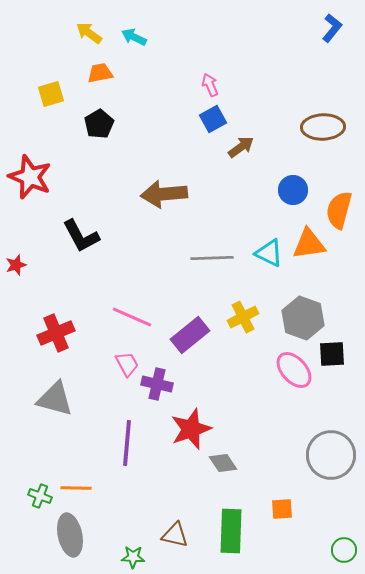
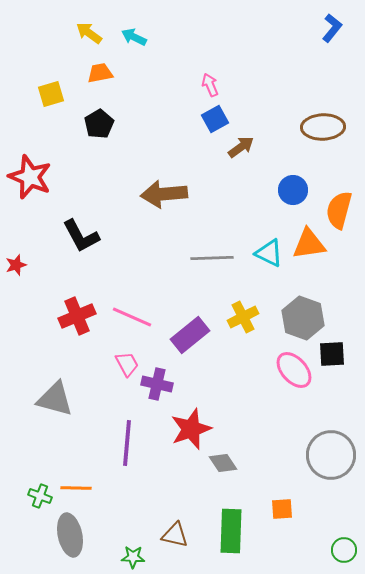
blue square at (213, 119): moved 2 px right
red cross at (56, 333): moved 21 px right, 17 px up
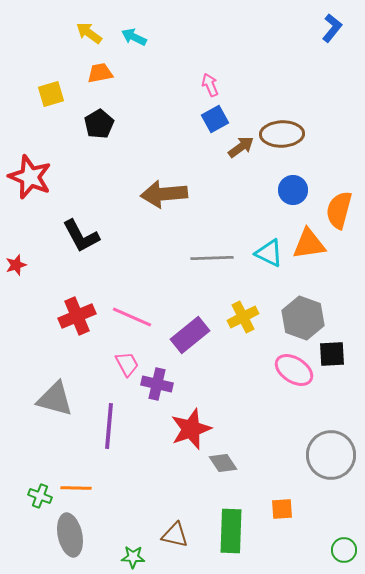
brown ellipse at (323, 127): moved 41 px left, 7 px down
pink ellipse at (294, 370): rotated 15 degrees counterclockwise
purple line at (127, 443): moved 18 px left, 17 px up
